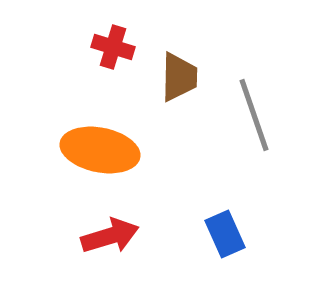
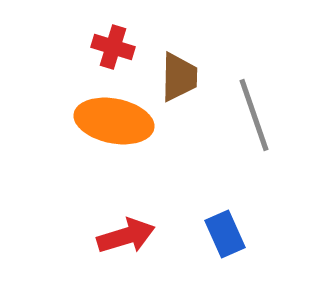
orange ellipse: moved 14 px right, 29 px up
red arrow: moved 16 px right
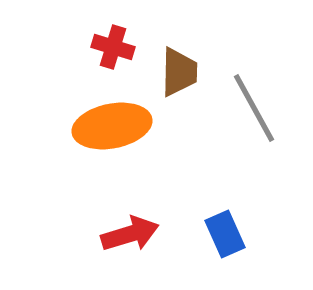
brown trapezoid: moved 5 px up
gray line: moved 7 px up; rotated 10 degrees counterclockwise
orange ellipse: moved 2 px left, 5 px down; rotated 22 degrees counterclockwise
red arrow: moved 4 px right, 2 px up
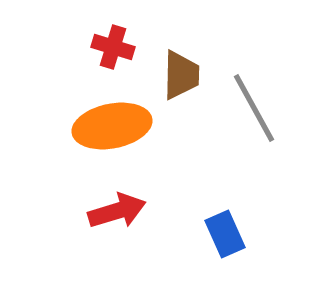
brown trapezoid: moved 2 px right, 3 px down
red arrow: moved 13 px left, 23 px up
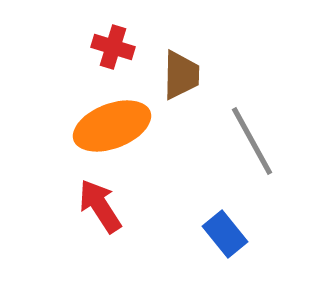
gray line: moved 2 px left, 33 px down
orange ellipse: rotated 10 degrees counterclockwise
red arrow: moved 17 px left, 5 px up; rotated 106 degrees counterclockwise
blue rectangle: rotated 15 degrees counterclockwise
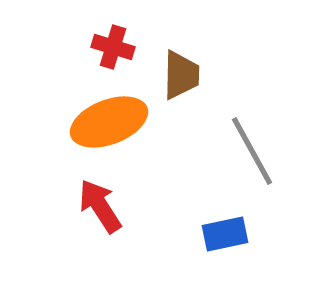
orange ellipse: moved 3 px left, 4 px up
gray line: moved 10 px down
blue rectangle: rotated 63 degrees counterclockwise
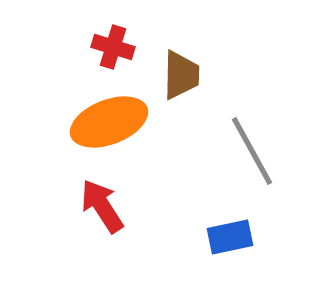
red arrow: moved 2 px right
blue rectangle: moved 5 px right, 3 px down
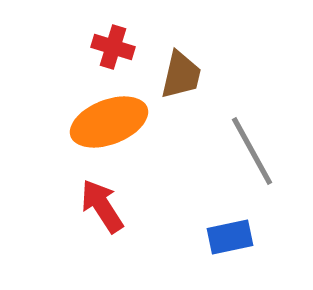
brown trapezoid: rotated 12 degrees clockwise
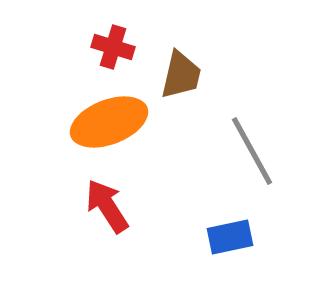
red arrow: moved 5 px right
